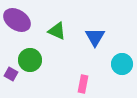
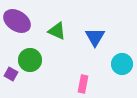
purple ellipse: moved 1 px down
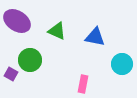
blue triangle: rotated 50 degrees counterclockwise
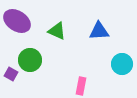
blue triangle: moved 4 px right, 6 px up; rotated 15 degrees counterclockwise
pink rectangle: moved 2 px left, 2 px down
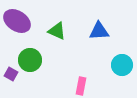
cyan circle: moved 1 px down
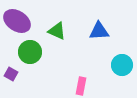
green circle: moved 8 px up
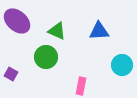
purple ellipse: rotated 8 degrees clockwise
green circle: moved 16 px right, 5 px down
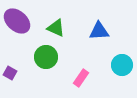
green triangle: moved 1 px left, 3 px up
purple square: moved 1 px left, 1 px up
pink rectangle: moved 8 px up; rotated 24 degrees clockwise
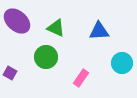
cyan circle: moved 2 px up
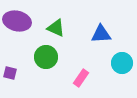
purple ellipse: rotated 28 degrees counterclockwise
blue triangle: moved 2 px right, 3 px down
purple square: rotated 16 degrees counterclockwise
